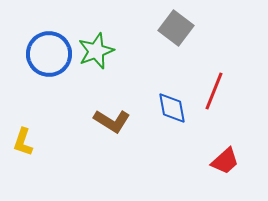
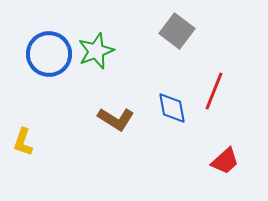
gray square: moved 1 px right, 3 px down
brown L-shape: moved 4 px right, 2 px up
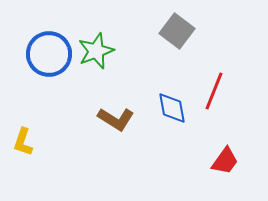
red trapezoid: rotated 12 degrees counterclockwise
